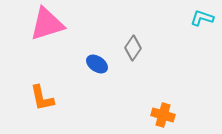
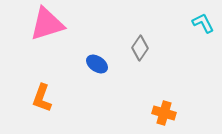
cyan L-shape: moved 1 px right, 5 px down; rotated 45 degrees clockwise
gray diamond: moved 7 px right
orange L-shape: rotated 32 degrees clockwise
orange cross: moved 1 px right, 2 px up
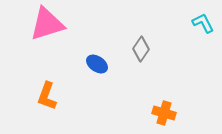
gray diamond: moved 1 px right, 1 px down
orange L-shape: moved 5 px right, 2 px up
